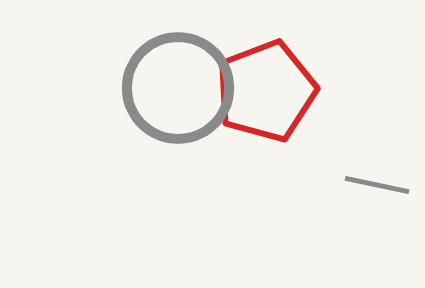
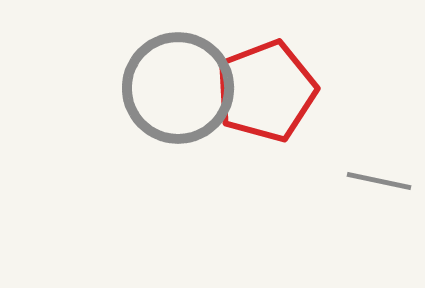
gray line: moved 2 px right, 4 px up
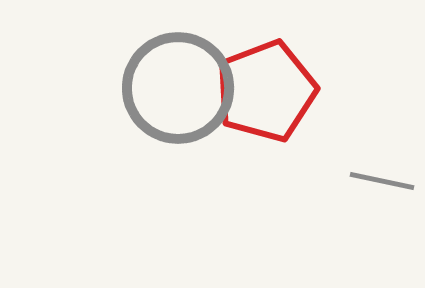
gray line: moved 3 px right
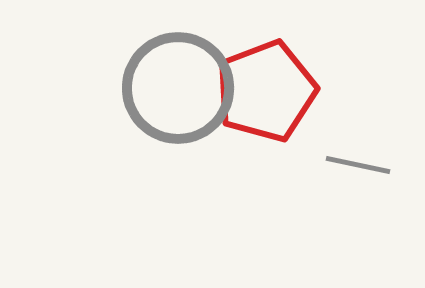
gray line: moved 24 px left, 16 px up
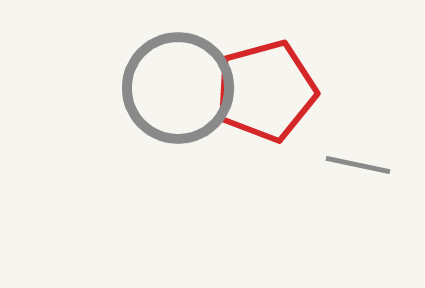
red pentagon: rotated 6 degrees clockwise
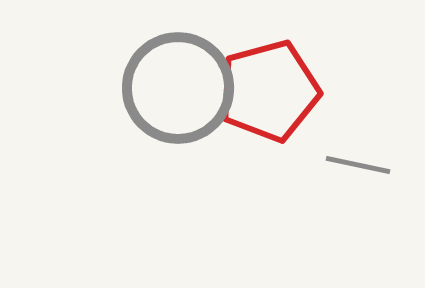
red pentagon: moved 3 px right
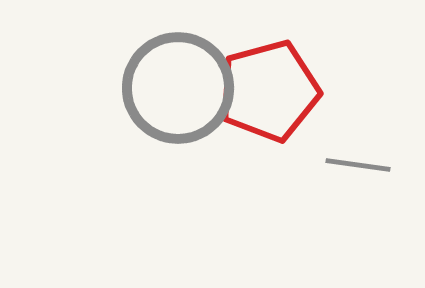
gray line: rotated 4 degrees counterclockwise
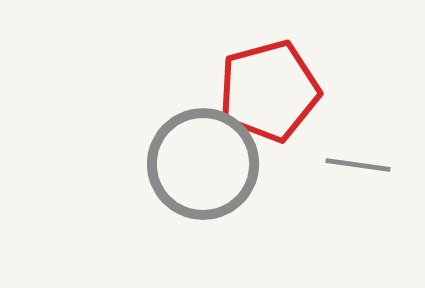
gray circle: moved 25 px right, 76 px down
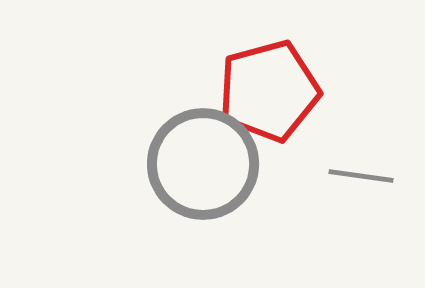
gray line: moved 3 px right, 11 px down
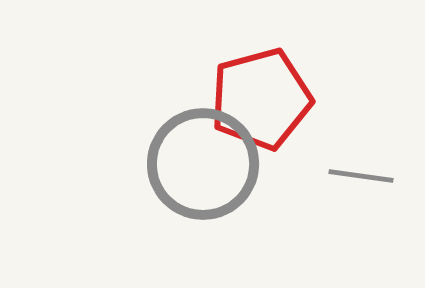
red pentagon: moved 8 px left, 8 px down
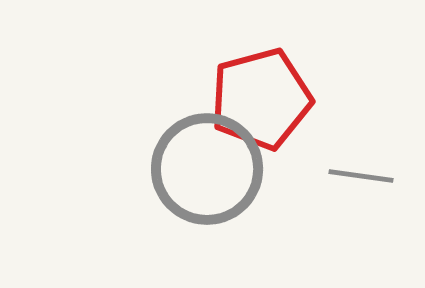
gray circle: moved 4 px right, 5 px down
